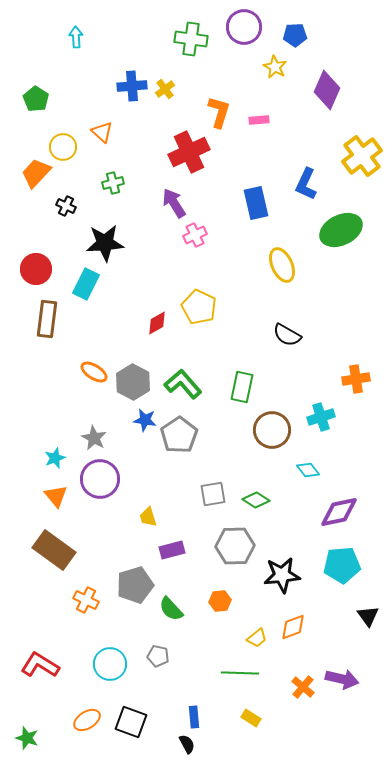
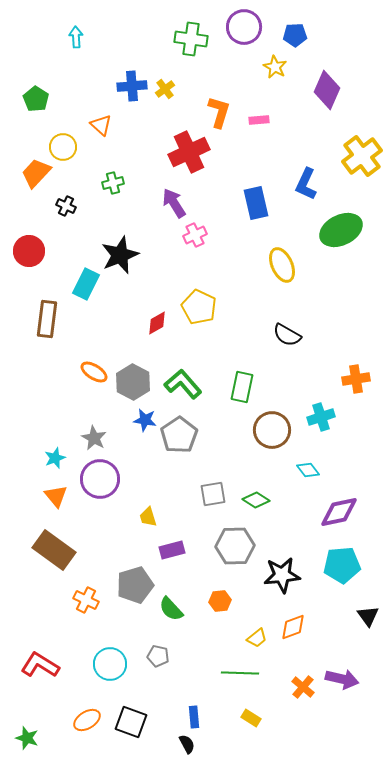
orange triangle at (102, 132): moved 1 px left, 7 px up
black star at (105, 243): moved 15 px right, 12 px down; rotated 18 degrees counterclockwise
red circle at (36, 269): moved 7 px left, 18 px up
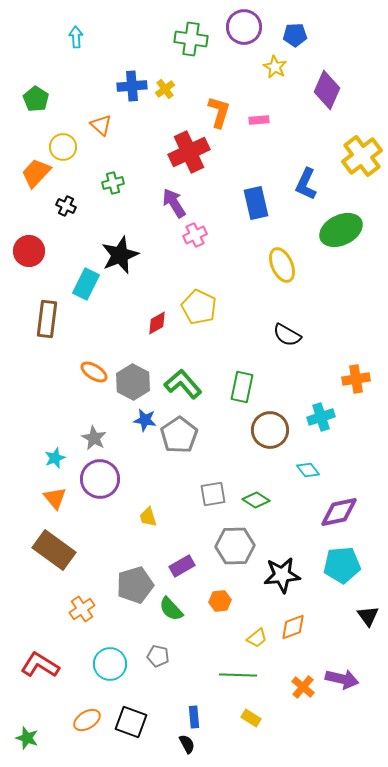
brown circle at (272, 430): moved 2 px left
orange triangle at (56, 496): moved 1 px left, 2 px down
purple rectangle at (172, 550): moved 10 px right, 16 px down; rotated 15 degrees counterclockwise
orange cross at (86, 600): moved 4 px left, 9 px down; rotated 30 degrees clockwise
green line at (240, 673): moved 2 px left, 2 px down
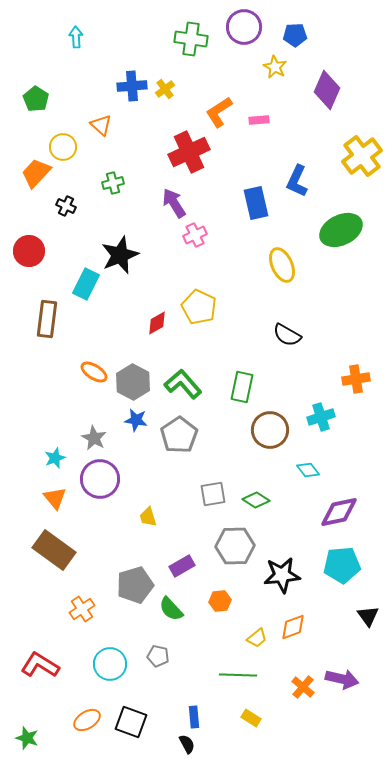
orange L-shape at (219, 112): rotated 140 degrees counterclockwise
blue L-shape at (306, 184): moved 9 px left, 3 px up
blue star at (145, 420): moved 9 px left
